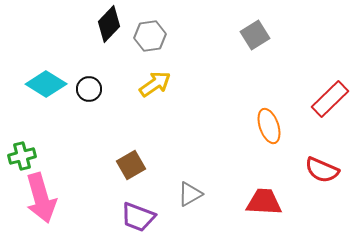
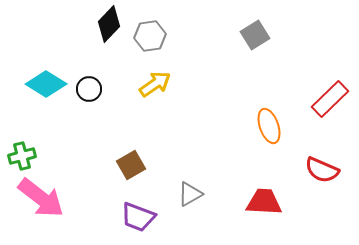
pink arrow: rotated 36 degrees counterclockwise
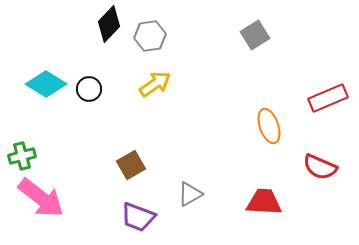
red rectangle: moved 2 px left, 1 px up; rotated 21 degrees clockwise
red semicircle: moved 2 px left, 3 px up
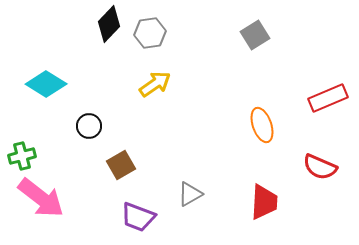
gray hexagon: moved 3 px up
black circle: moved 37 px down
orange ellipse: moved 7 px left, 1 px up
brown square: moved 10 px left
red trapezoid: rotated 90 degrees clockwise
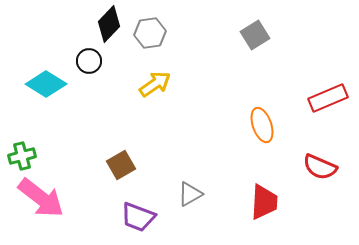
black circle: moved 65 px up
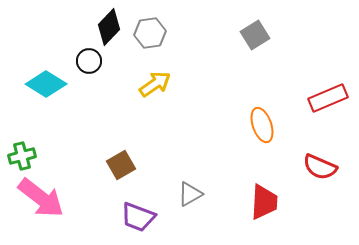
black diamond: moved 3 px down
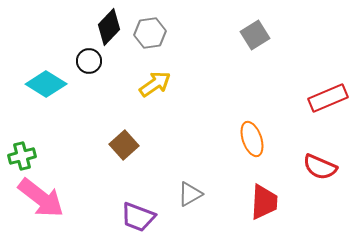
orange ellipse: moved 10 px left, 14 px down
brown square: moved 3 px right, 20 px up; rotated 12 degrees counterclockwise
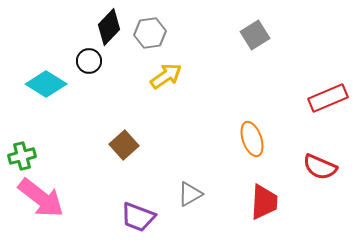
yellow arrow: moved 11 px right, 8 px up
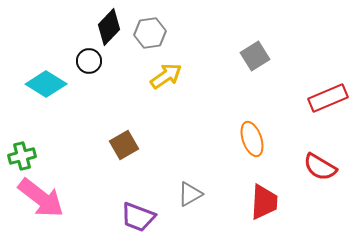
gray square: moved 21 px down
brown square: rotated 12 degrees clockwise
red semicircle: rotated 8 degrees clockwise
